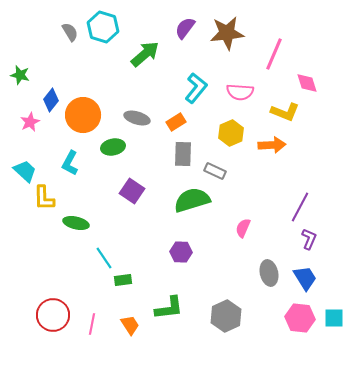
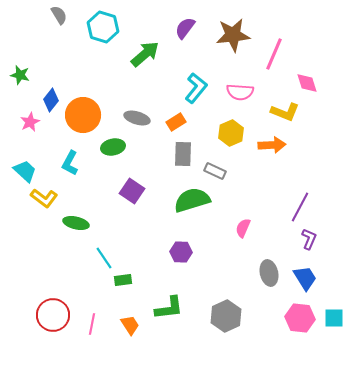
gray semicircle at (70, 32): moved 11 px left, 17 px up
brown star at (227, 33): moved 6 px right, 2 px down
yellow L-shape at (44, 198): rotated 52 degrees counterclockwise
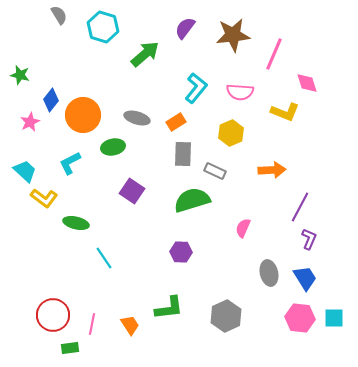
orange arrow at (272, 145): moved 25 px down
cyan L-shape at (70, 163): rotated 35 degrees clockwise
green rectangle at (123, 280): moved 53 px left, 68 px down
